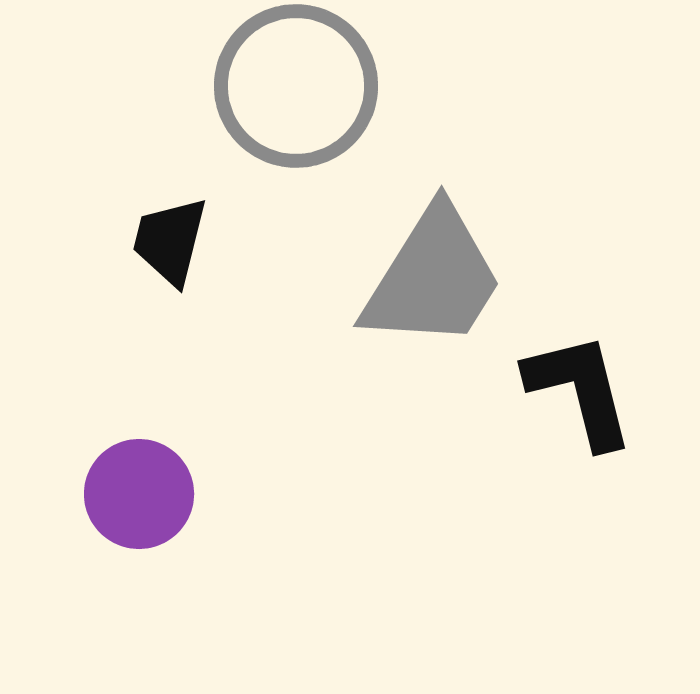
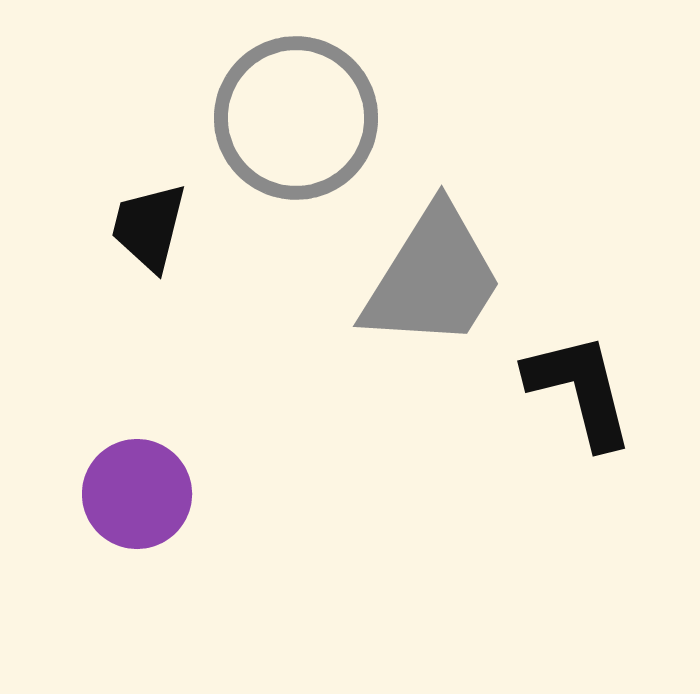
gray circle: moved 32 px down
black trapezoid: moved 21 px left, 14 px up
purple circle: moved 2 px left
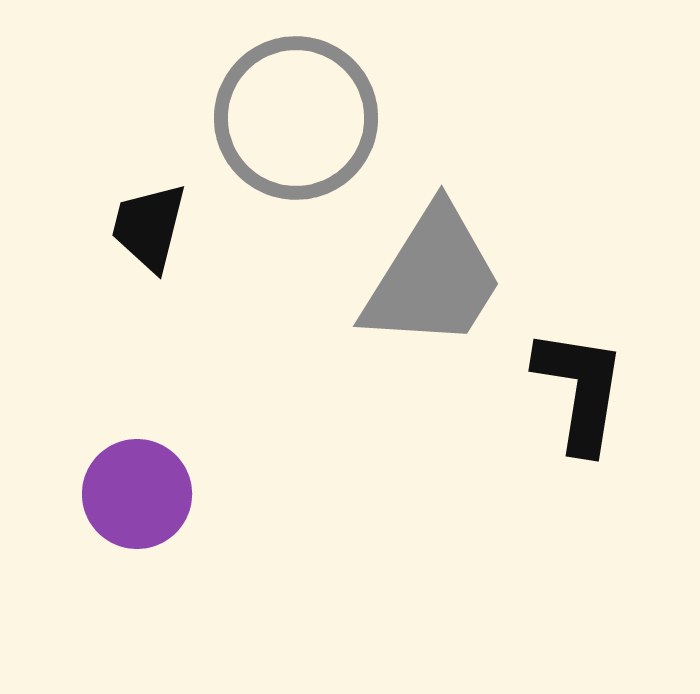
black L-shape: rotated 23 degrees clockwise
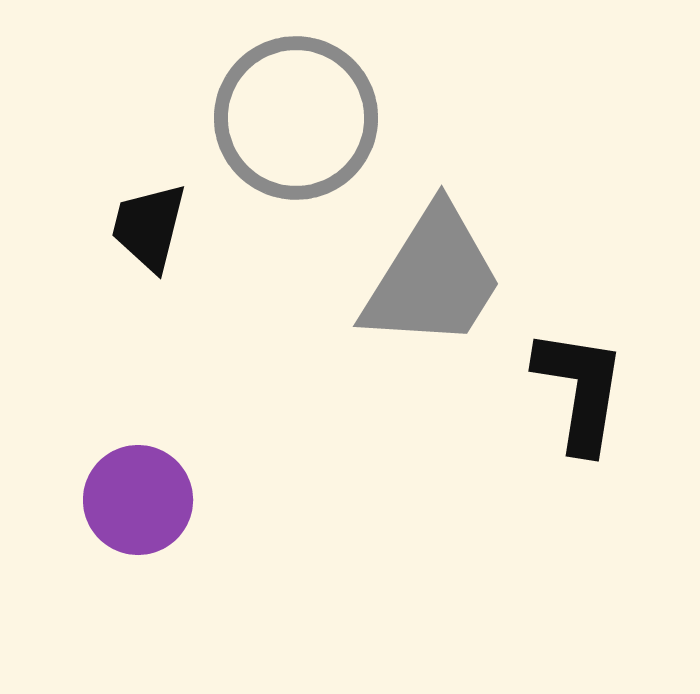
purple circle: moved 1 px right, 6 px down
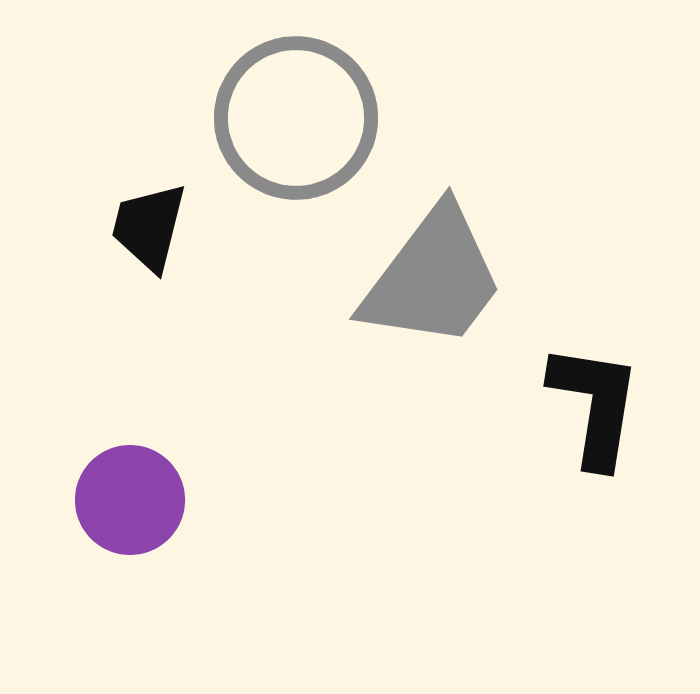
gray trapezoid: rotated 5 degrees clockwise
black L-shape: moved 15 px right, 15 px down
purple circle: moved 8 px left
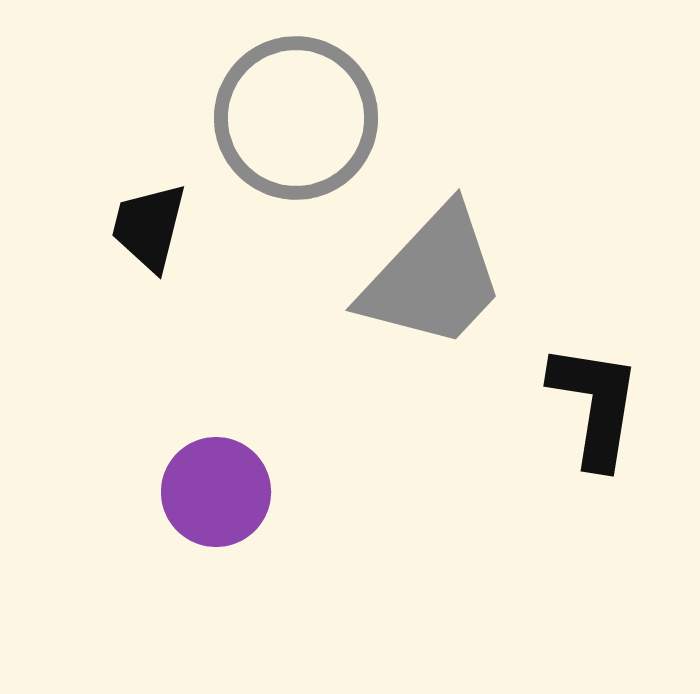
gray trapezoid: rotated 6 degrees clockwise
purple circle: moved 86 px right, 8 px up
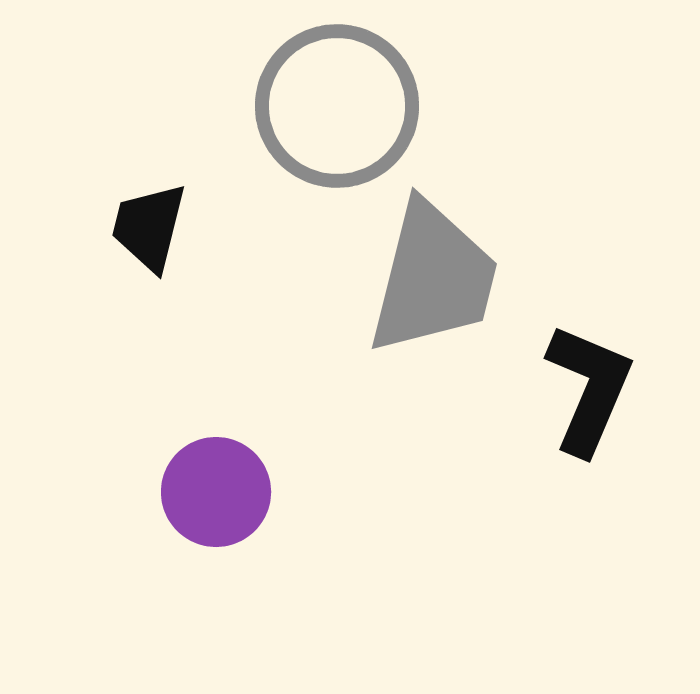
gray circle: moved 41 px right, 12 px up
gray trapezoid: rotated 29 degrees counterclockwise
black L-shape: moved 6 px left, 16 px up; rotated 14 degrees clockwise
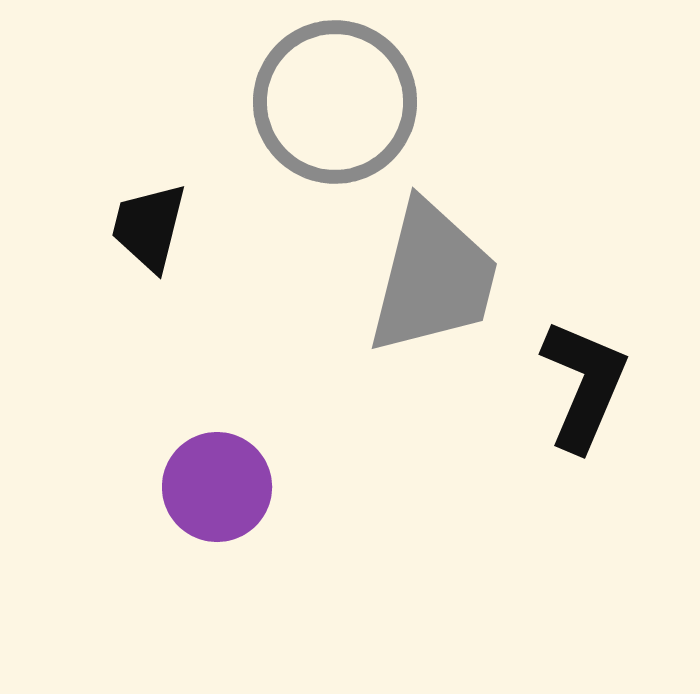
gray circle: moved 2 px left, 4 px up
black L-shape: moved 5 px left, 4 px up
purple circle: moved 1 px right, 5 px up
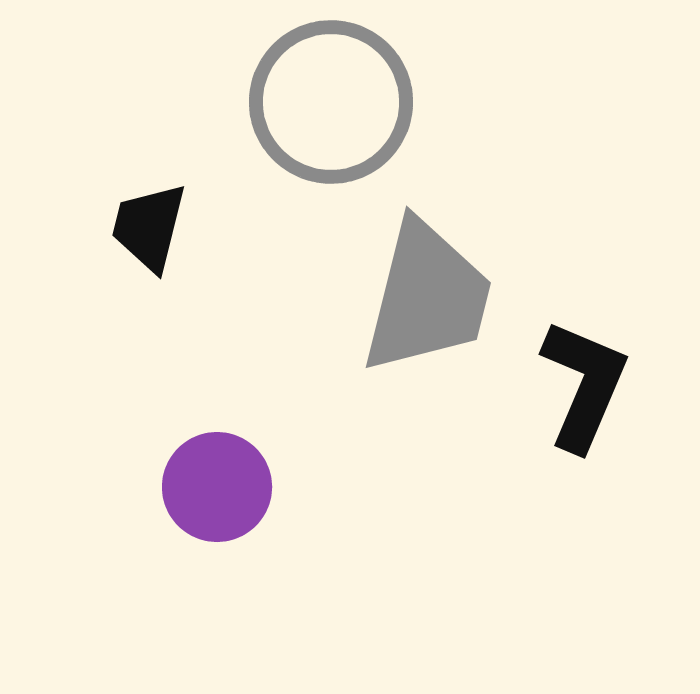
gray circle: moved 4 px left
gray trapezoid: moved 6 px left, 19 px down
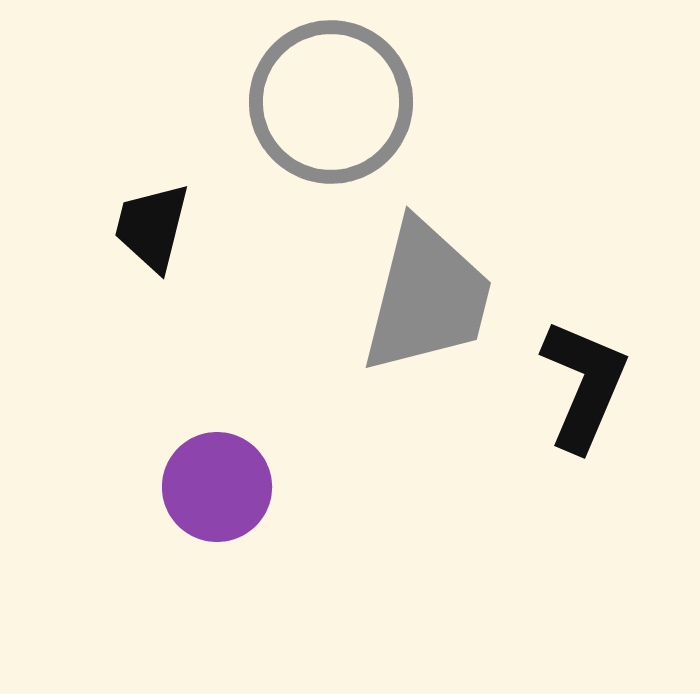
black trapezoid: moved 3 px right
